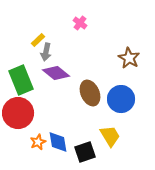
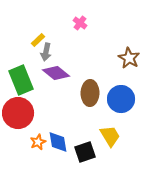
brown ellipse: rotated 25 degrees clockwise
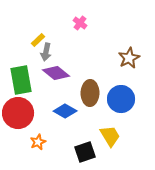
brown star: rotated 15 degrees clockwise
green rectangle: rotated 12 degrees clockwise
blue diamond: moved 7 px right, 31 px up; rotated 50 degrees counterclockwise
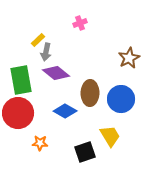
pink cross: rotated 32 degrees clockwise
orange star: moved 2 px right, 1 px down; rotated 28 degrees clockwise
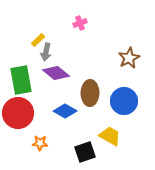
blue circle: moved 3 px right, 2 px down
yellow trapezoid: rotated 30 degrees counterclockwise
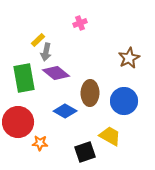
green rectangle: moved 3 px right, 2 px up
red circle: moved 9 px down
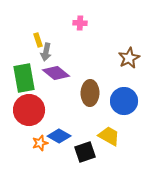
pink cross: rotated 24 degrees clockwise
yellow rectangle: rotated 64 degrees counterclockwise
blue diamond: moved 6 px left, 25 px down
red circle: moved 11 px right, 12 px up
yellow trapezoid: moved 1 px left
orange star: rotated 21 degrees counterclockwise
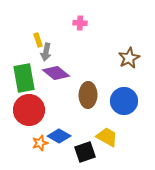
brown ellipse: moved 2 px left, 2 px down
yellow trapezoid: moved 2 px left, 1 px down
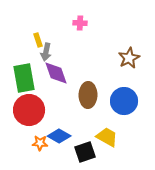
purple diamond: rotated 32 degrees clockwise
orange star: rotated 21 degrees clockwise
